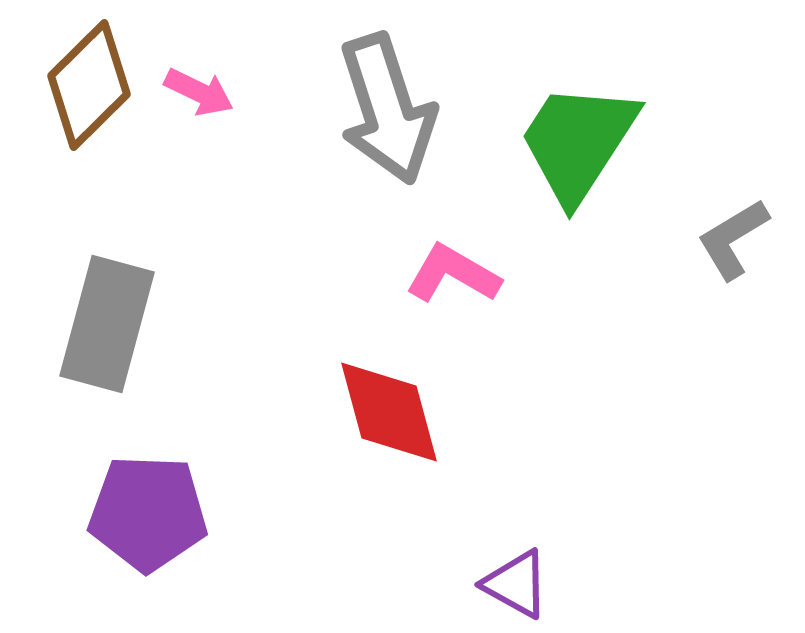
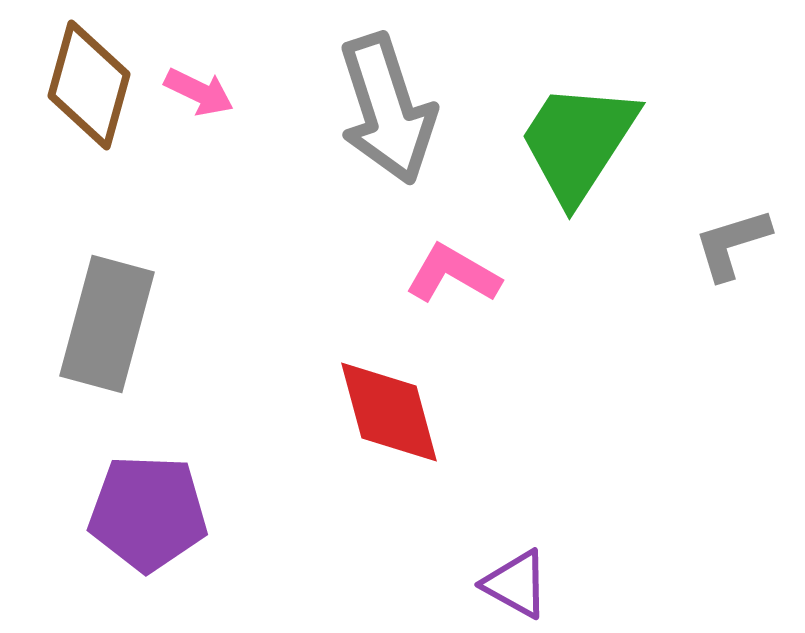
brown diamond: rotated 30 degrees counterclockwise
gray L-shape: moved 1 px left, 5 px down; rotated 14 degrees clockwise
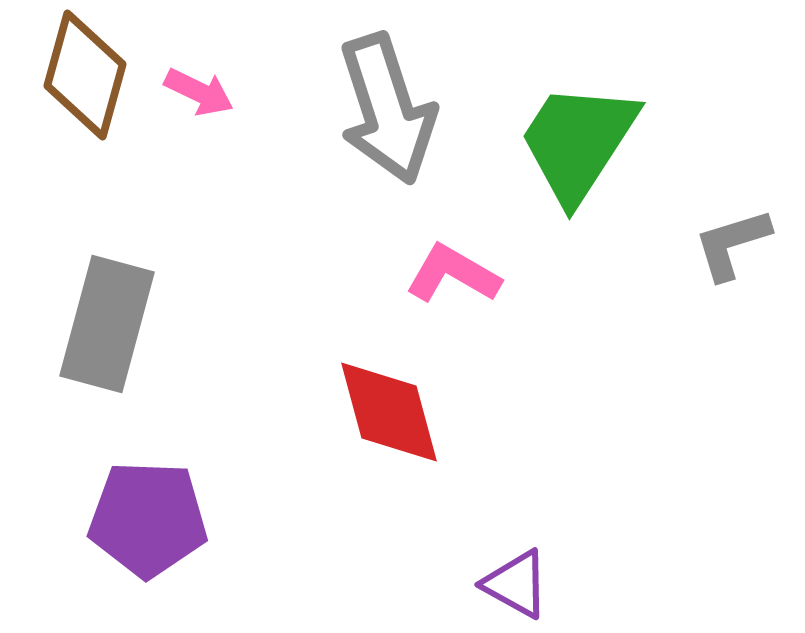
brown diamond: moved 4 px left, 10 px up
purple pentagon: moved 6 px down
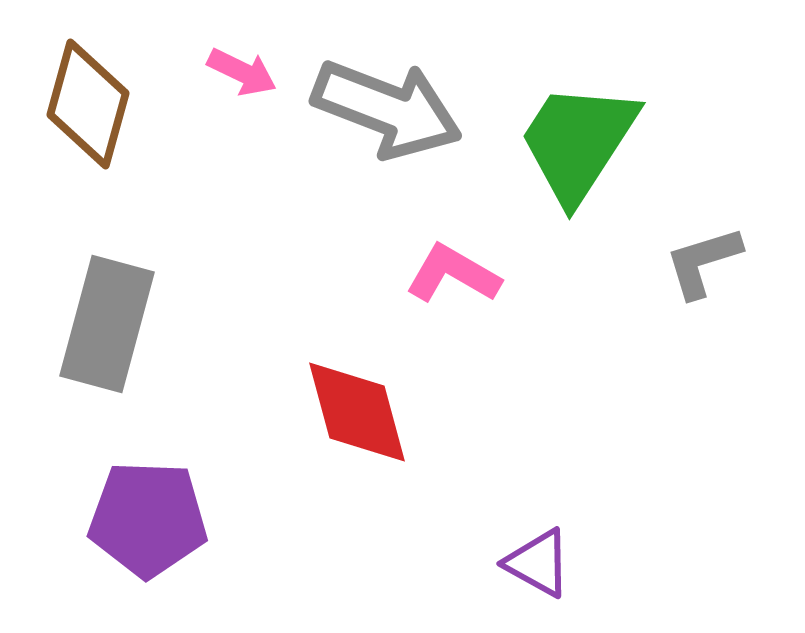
brown diamond: moved 3 px right, 29 px down
pink arrow: moved 43 px right, 20 px up
gray arrow: rotated 51 degrees counterclockwise
gray L-shape: moved 29 px left, 18 px down
red diamond: moved 32 px left
purple triangle: moved 22 px right, 21 px up
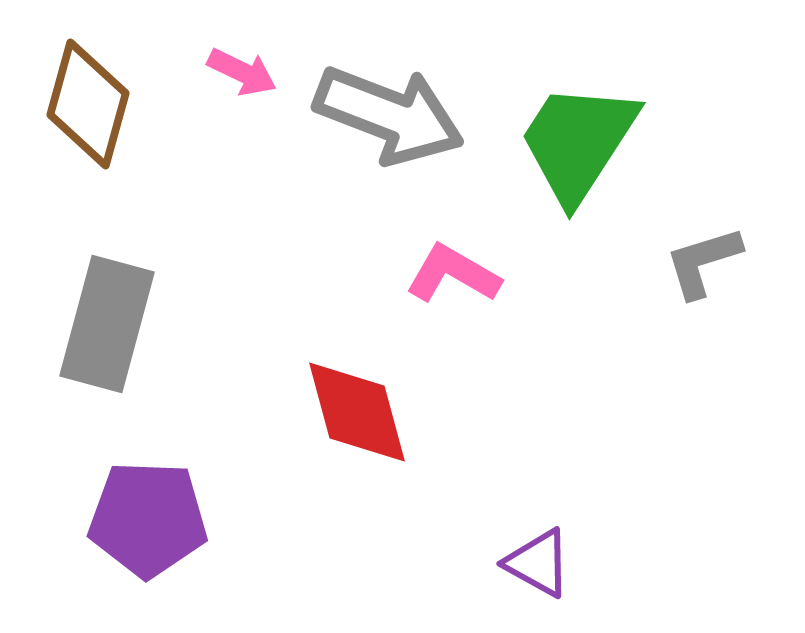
gray arrow: moved 2 px right, 6 px down
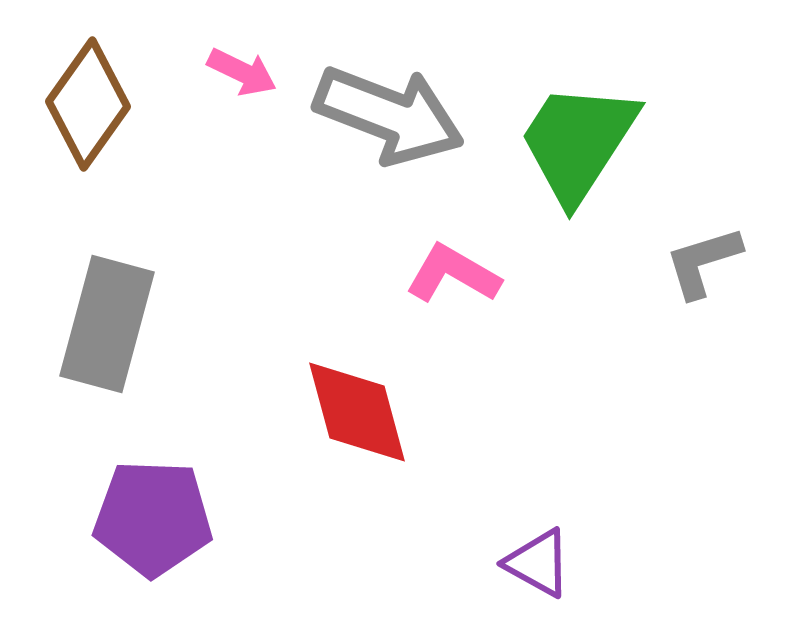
brown diamond: rotated 20 degrees clockwise
purple pentagon: moved 5 px right, 1 px up
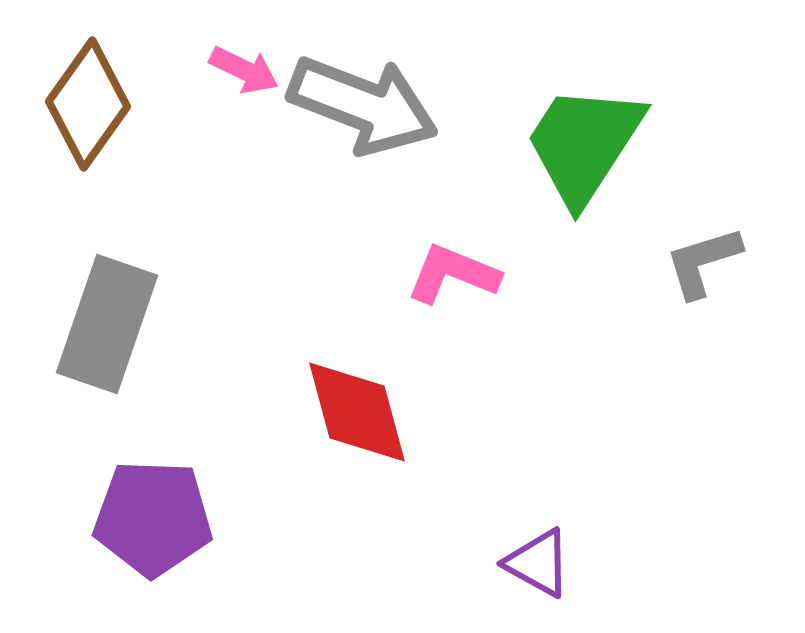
pink arrow: moved 2 px right, 2 px up
gray arrow: moved 26 px left, 10 px up
green trapezoid: moved 6 px right, 2 px down
pink L-shape: rotated 8 degrees counterclockwise
gray rectangle: rotated 4 degrees clockwise
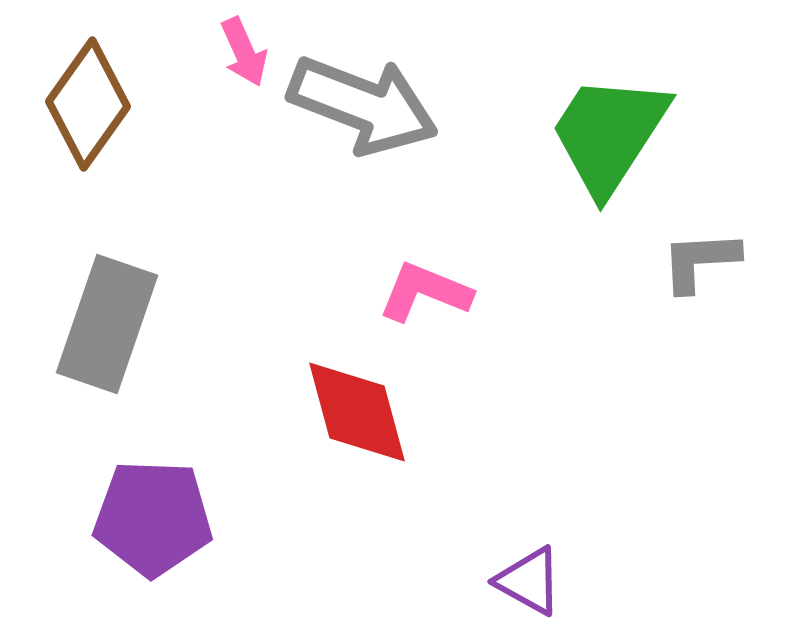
pink arrow: moved 18 px up; rotated 40 degrees clockwise
green trapezoid: moved 25 px right, 10 px up
gray L-shape: moved 3 px left, 1 px up; rotated 14 degrees clockwise
pink L-shape: moved 28 px left, 18 px down
purple triangle: moved 9 px left, 18 px down
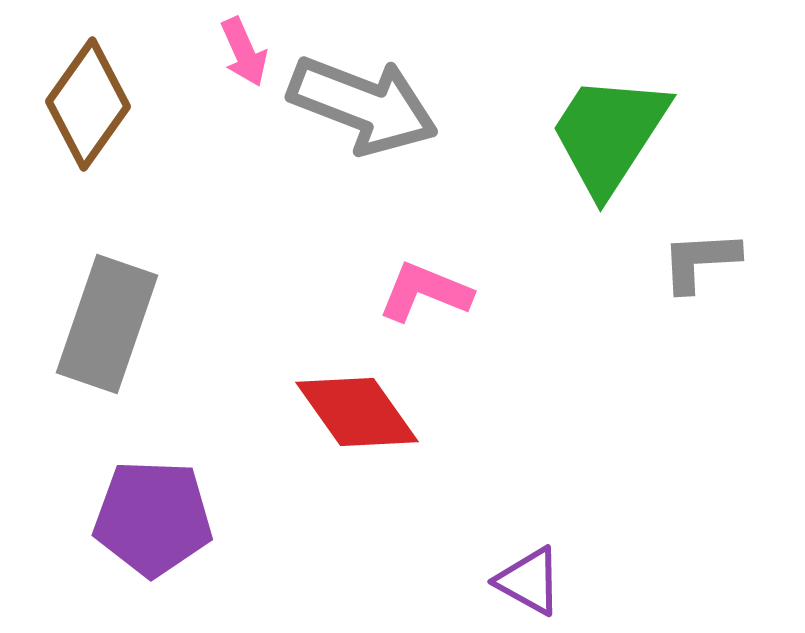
red diamond: rotated 20 degrees counterclockwise
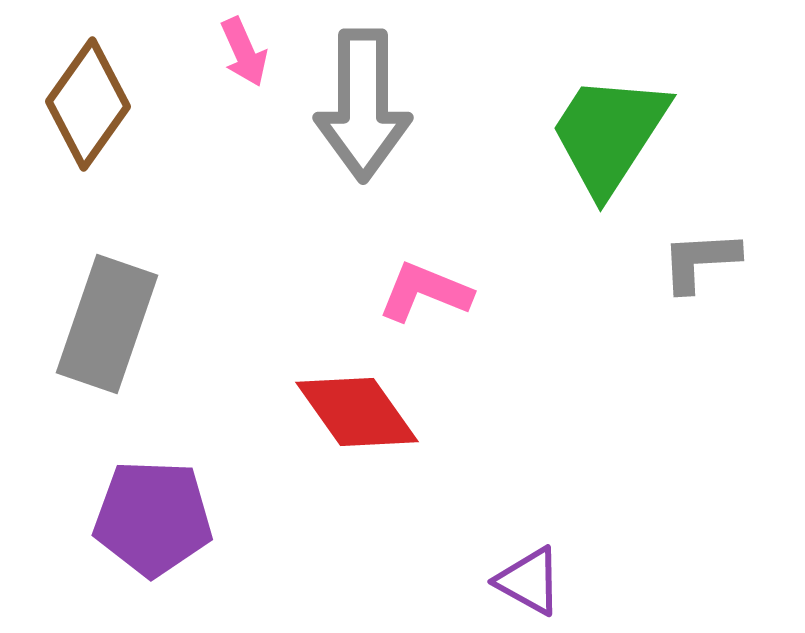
gray arrow: rotated 69 degrees clockwise
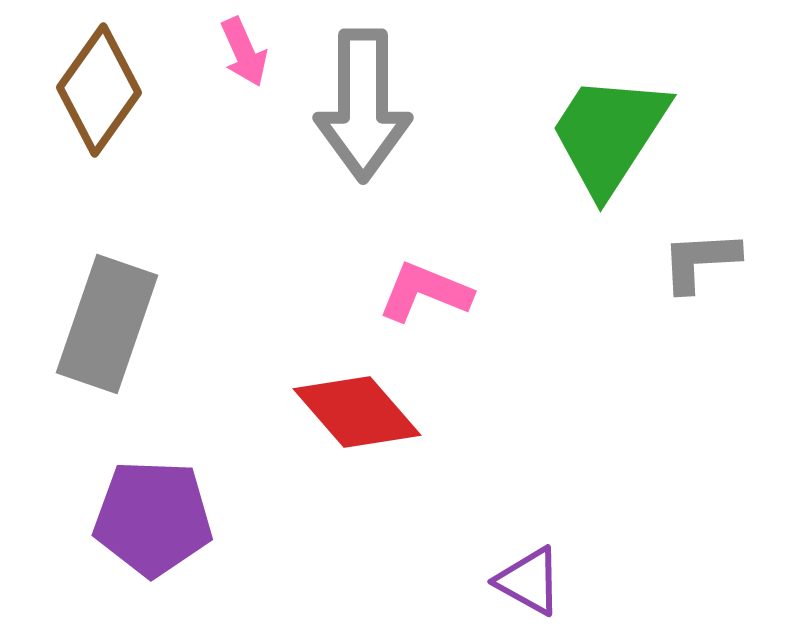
brown diamond: moved 11 px right, 14 px up
red diamond: rotated 6 degrees counterclockwise
